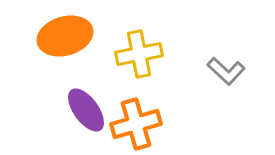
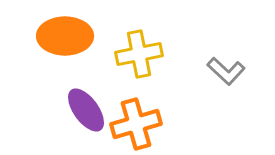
orange ellipse: rotated 16 degrees clockwise
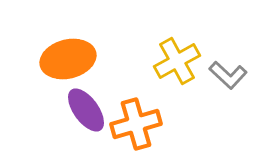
orange ellipse: moved 3 px right, 23 px down; rotated 14 degrees counterclockwise
yellow cross: moved 38 px right, 7 px down; rotated 18 degrees counterclockwise
gray L-shape: moved 2 px right, 4 px down
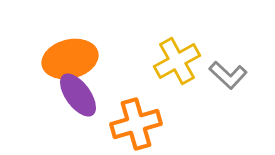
orange ellipse: moved 2 px right
purple ellipse: moved 8 px left, 15 px up
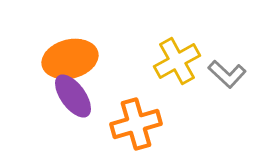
gray L-shape: moved 1 px left, 1 px up
purple ellipse: moved 5 px left, 1 px down
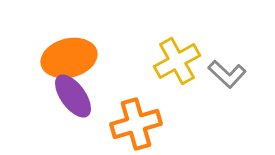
orange ellipse: moved 1 px left, 1 px up
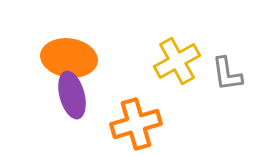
orange ellipse: rotated 22 degrees clockwise
gray L-shape: rotated 39 degrees clockwise
purple ellipse: moved 1 px left, 1 px up; rotated 21 degrees clockwise
